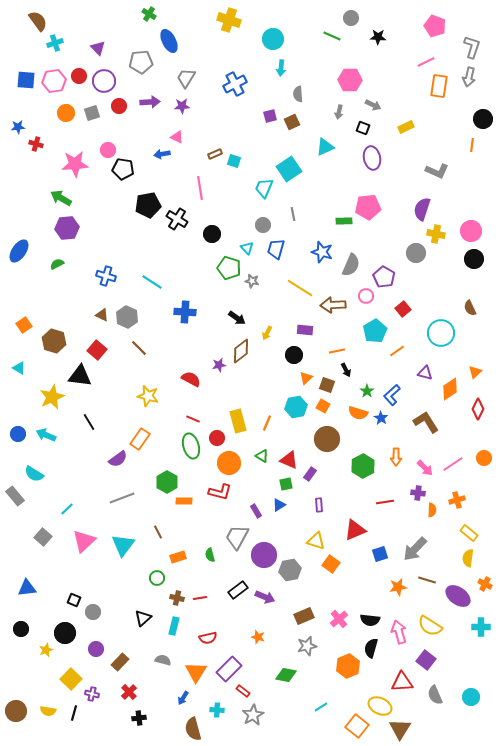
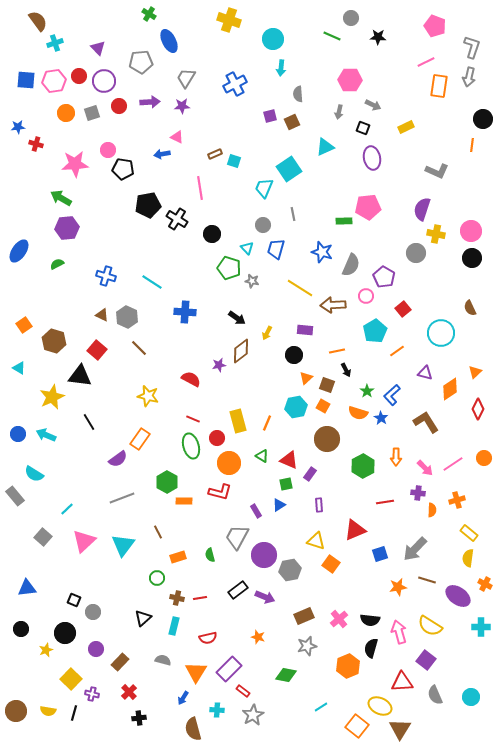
black circle at (474, 259): moved 2 px left, 1 px up
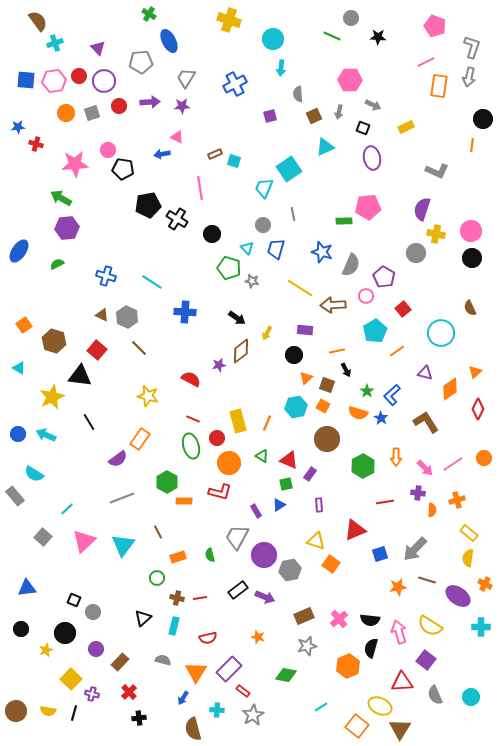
brown square at (292, 122): moved 22 px right, 6 px up
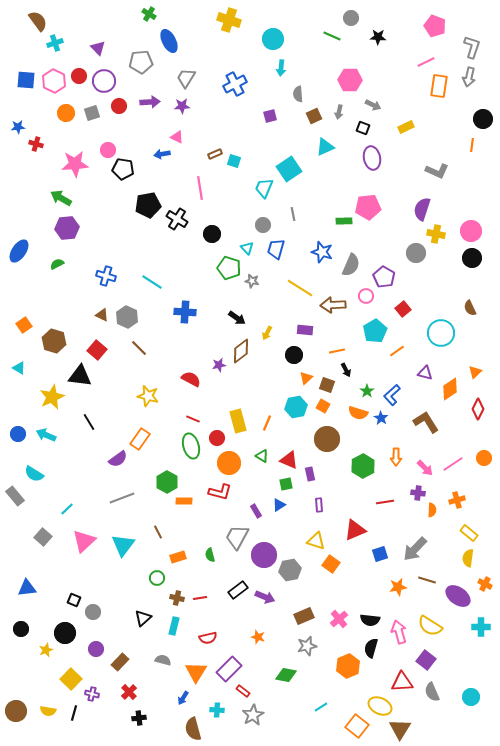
pink hexagon at (54, 81): rotated 25 degrees counterclockwise
purple rectangle at (310, 474): rotated 48 degrees counterclockwise
gray semicircle at (435, 695): moved 3 px left, 3 px up
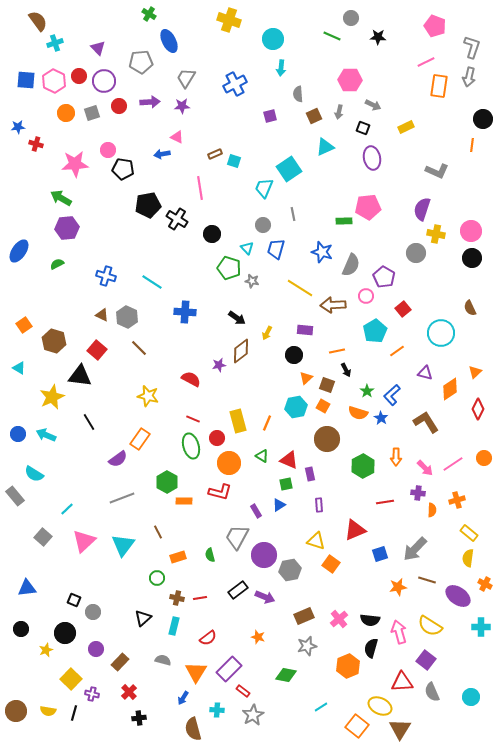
red semicircle at (208, 638): rotated 24 degrees counterclockwise
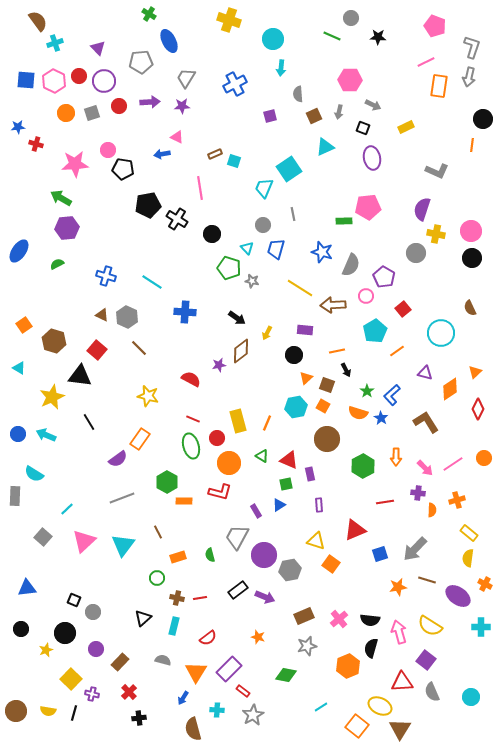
gray rectangle at (15, 496): rotated 42 degrees clockwise
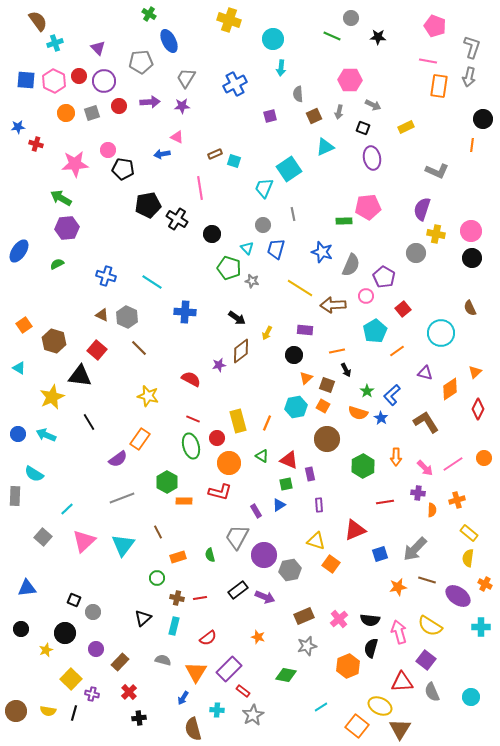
pink line at (426, 62): moved 2 px right, 1 px up; rotated 36 degrees clockwise
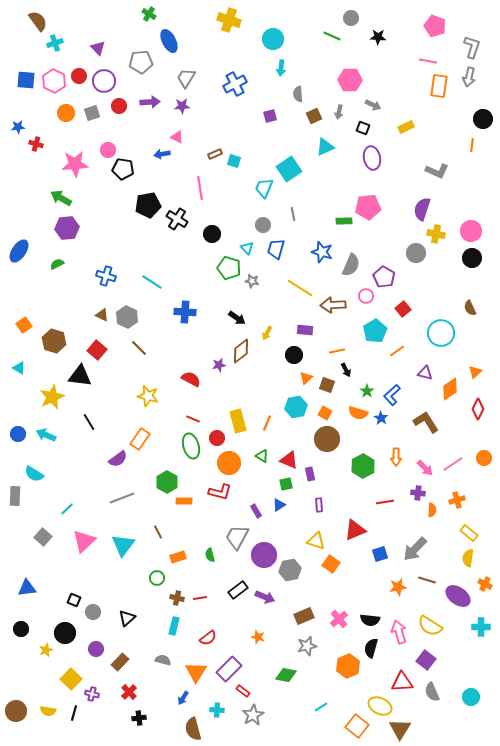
orange square at (323, 406): moved 2 px right, 7 px down
black triangle at (143, 618): moved 16 px left
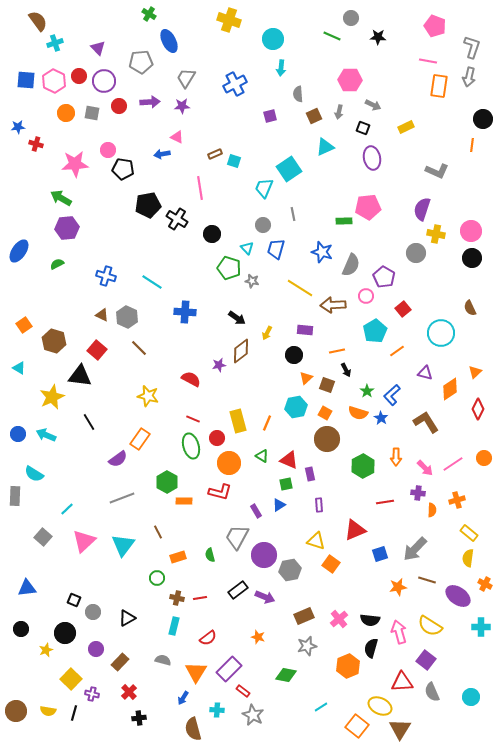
gray square at (92, 113): rotated 28 degrees clockwise
black triangle at (127, 618): rotated 12 degrees clockwise
gray star at (253, 715): rotated 15 degrees counterclockwise
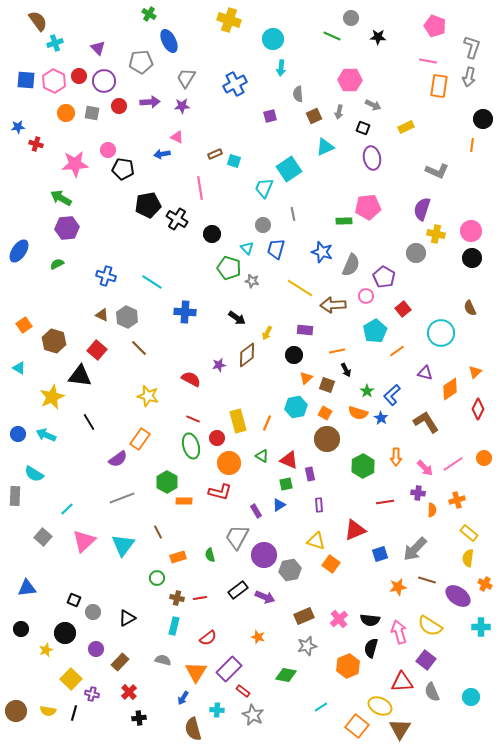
brown diamond at (241, 351): moved 6 px right, 4 px down
